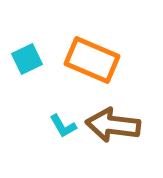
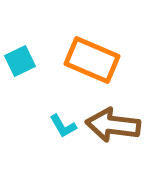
cyan square: moved 7 px left, 2 px down
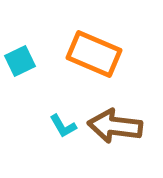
orange rectangle: moved 2 px right, 6 px up
brown arrow: moved 2 px right, 1 px down
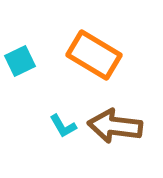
orange rectangle: moved 1 px down; rotated 8 degrees clockwise
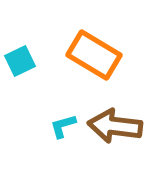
cyan L-shape: rotated 104 degrees clockwise
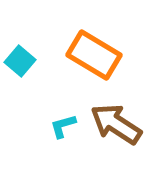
cyan square: rotated 24 degrees counterclockwise
brown arrow: moved 1 px right, 2 px up; rotated 26 degrees clockwise
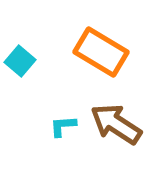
orange rectangle: moved 7 px right, 3 px up
cyan L-shape: rotated 12 degrees clockwise
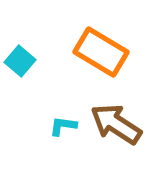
cyan L-shape: rotated 12 degrees clockwise
